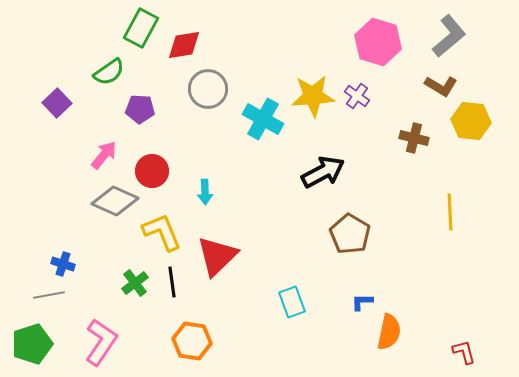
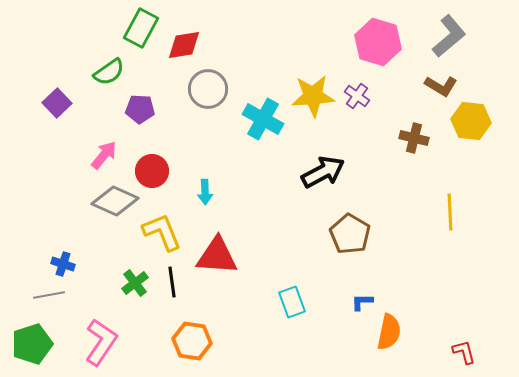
red triangle: rotated 48 degrees clockwise
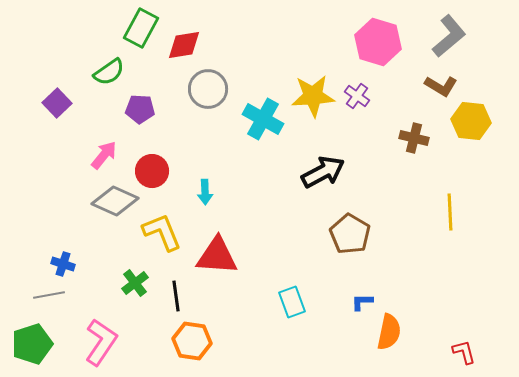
black line: moved 4 px right, 14 px down
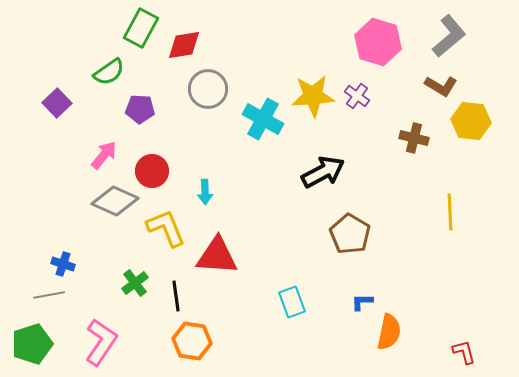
yellow L-shape: moved 4 px right, 4 px up
